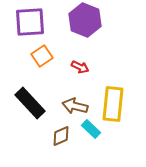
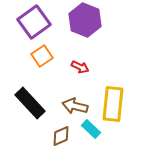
purple square: moved 4 px right; rotated 32 degrees counterclockwise
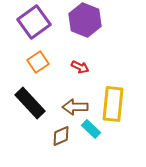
orange square: moved 4 px left, 6 px down
brown arrow: moved 1 px down; rotated 15 degrees counterclockwise
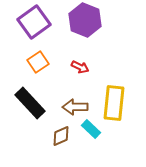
yellow rectangle: moved 1 px right, 1 px up
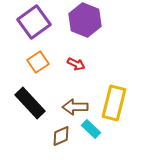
red arrow: moved 4 px left, 3 px up
yellow rectangle: rotated 8 degrees clockwise
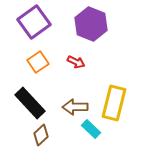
purple hexagon: moved 6 px right, 4 px down
red arrow: moved 2 px up
brown diamond: moved 20 px left, 1 px up; rotated 20 degrees counterclockwise
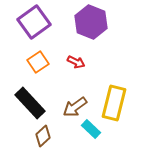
purple hexagon: moved 2 px up
brown arrow: rotated 35 degrees counterclockwise
brown diamond: moved 2 px right, 1 px down
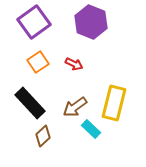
red arrow: moved 2 px left, 2 px down
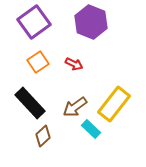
yellow rectangle: moved 1 px down; rotated 24 degrees clockwise
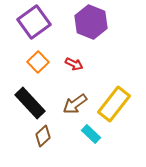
orange square: rotated 10 degrees counterclockwise
brown arrow: moved 3 px up
cyan rectangle: moved 5 px down
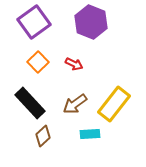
cyan rectangle: moved 1 px left; rotated 48 degrees counterclockwise
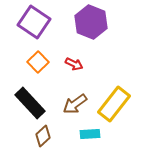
purple square: rotated 20 degrees counterclockwise
